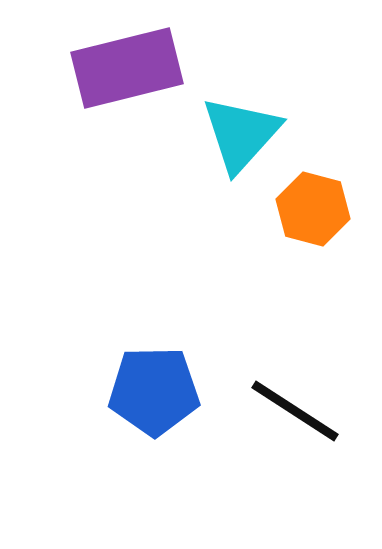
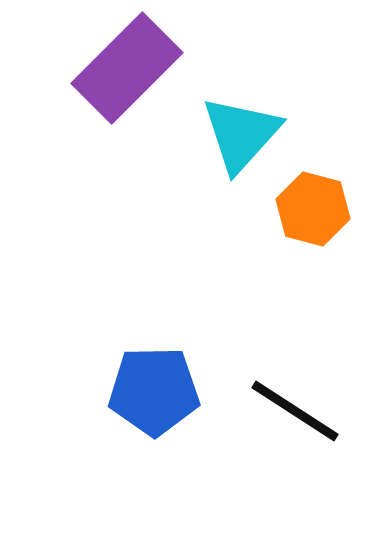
purple rectangle: rotated 31 degrees counterclockwise
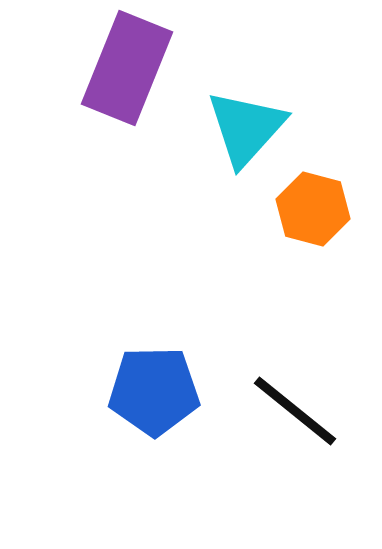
purple rectangle: rotated 23 degrees counterclockwise
cyan triangle: moved 5 px right, 6 px up
black line: rotated 6 degrees clockwise
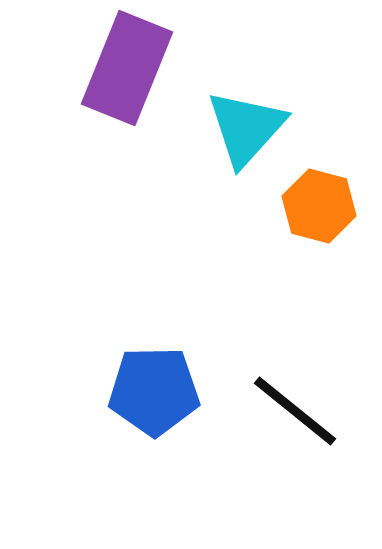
orange hexagon: moved 6 px right, 3 px up
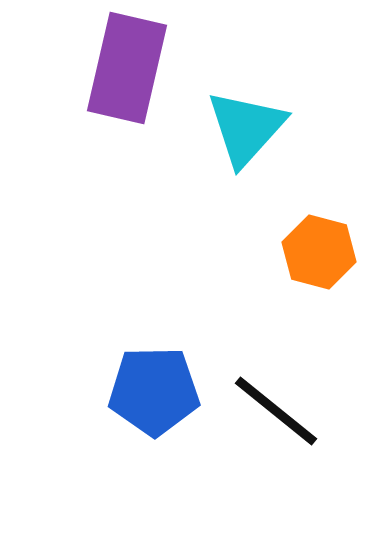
purple rectangle: rotated 9 degrees counterclockwise
orange hexagon: moved 46 px down
black line: moved 19 px left
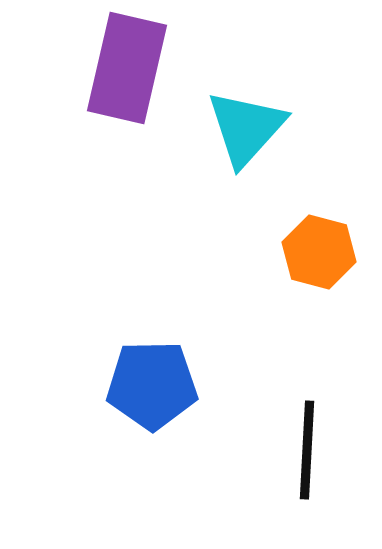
blue pentagon: moved 2 px left, 6 px up
black line: moved 31 px right, 39 px down; rotated 54 degrees clockwise
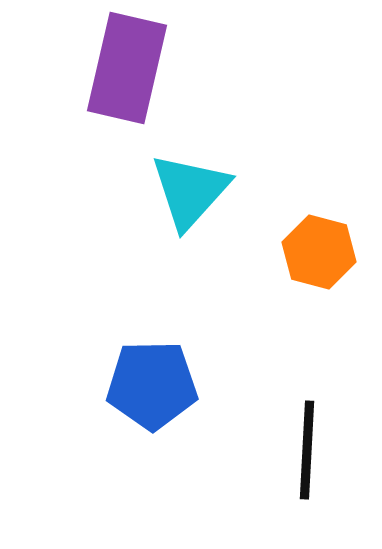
cyan triangle: moved 56 px left, 63 px down
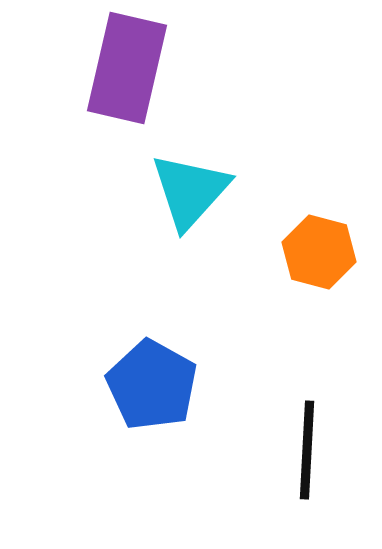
blue pentagon: rotated 30 degrees clockwise
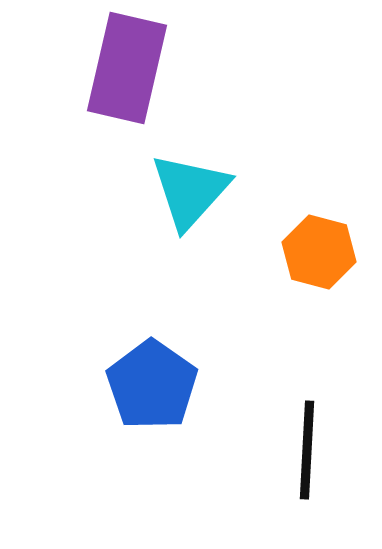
blue pentagon: rotated 6 degrees clockwise
